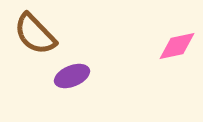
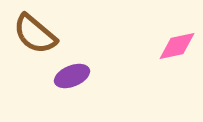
brown semicircle: rotated 6 degrees counterclockwise
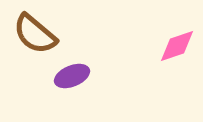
pink diamond: rotated 6 degrees counterclockwise
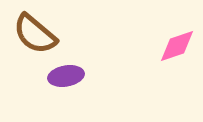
purple ellipse: moved 6 px left; rotated 12 degrees clockwise
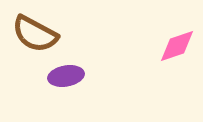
brown semicircle: rotated 12 degrees counterclockwise
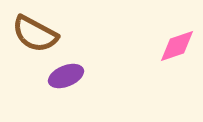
purple ellipse: rotated 12 degrees counterclockwise
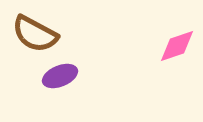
purple ellipse: moved 6 px left
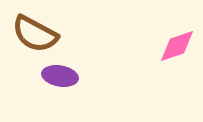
purple ellipse: rotated 32 degrees clockwise
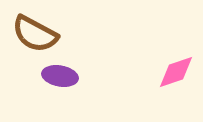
pink diamond: moved 1 px left, 26 px down
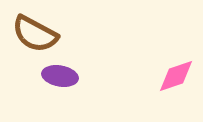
pink diamond: moved 4 px down
